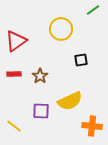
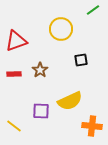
red triangle: rotated 15 degrees clockwise
brown star: moved 6 px up
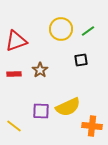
green line: moved 5 px left, 21 px down
yellow semicircle: moved 2 px left, 6 px down
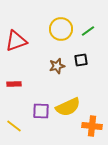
brown star: moved 17 px right, 4 px up; rotated 21 degrees clockwise
red rectangle: moved 10 px down
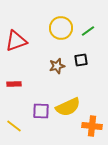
yellow circle: moved 1 px up
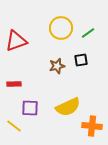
green line: moved 2 px down
purple square: moved 11 px left, 3 px up
